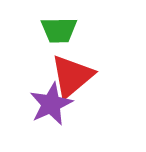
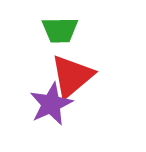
green trapezoid: moved 1 px right
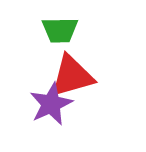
red triangle: rotated 24 degrees clockwise
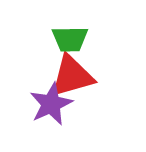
green trapezoid: moved 10 px right, 9 px down
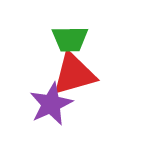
red triangle: moved 2 px right, 2 px up
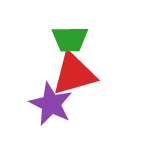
purple star: rotated 21 degrees counterclockwise
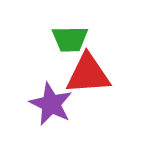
red triangle: moved 14 px right; rotated 12 degrees clockwise
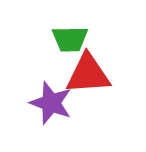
purple star: moved 1 px up; rotated 6 degrees counterclockwise
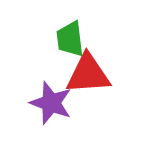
green trapezoid: rotated 84 degrees clockwise
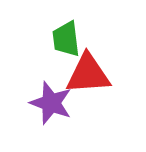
green trapezoid: moved 4 px left
